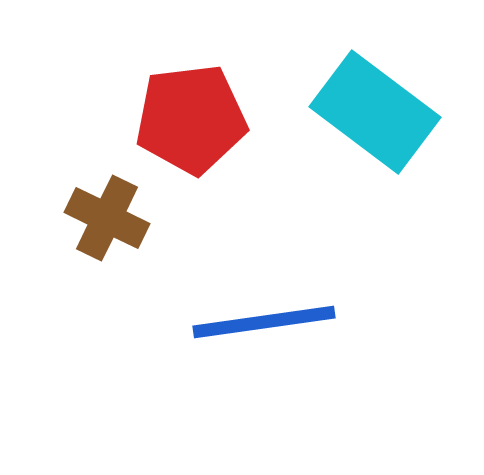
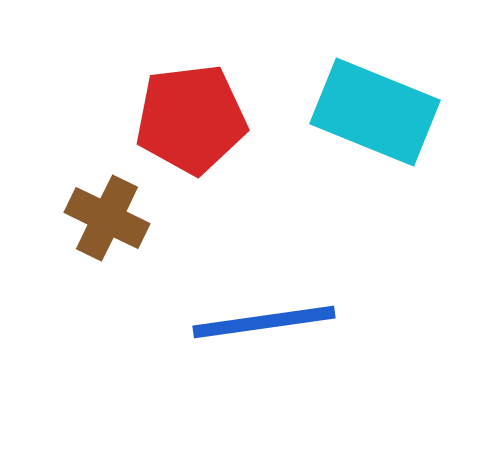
cyan rectangle: rotated 15 degrees counterclockwise
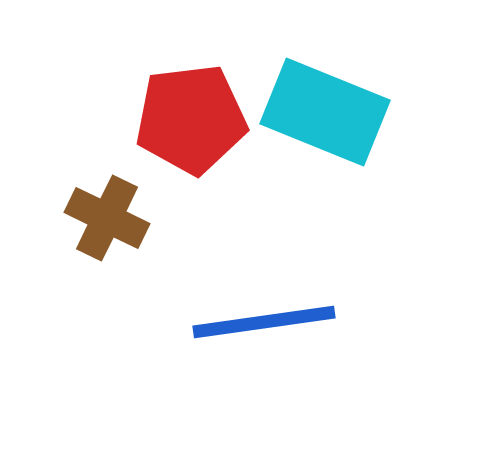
cyan rectangle: moved 50 px left
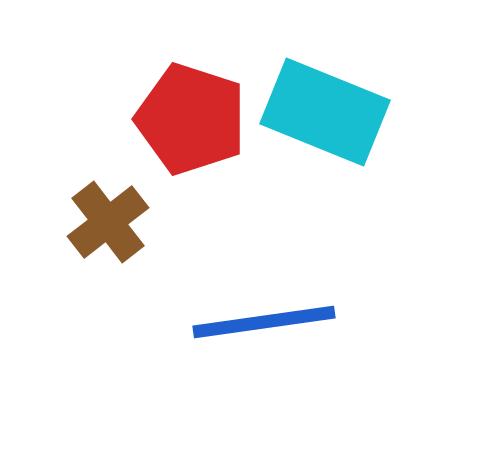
red pentagon: rotated 25 degrees clockwise
brown cross: moved 1 px right, 4 px down; rotated 26 degrees clockwise
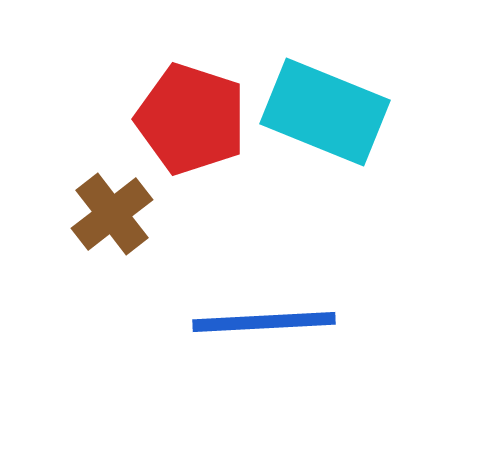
brown cross: moved 4 px right, 8 px up
blue line: rotated 5 degrees clockwise
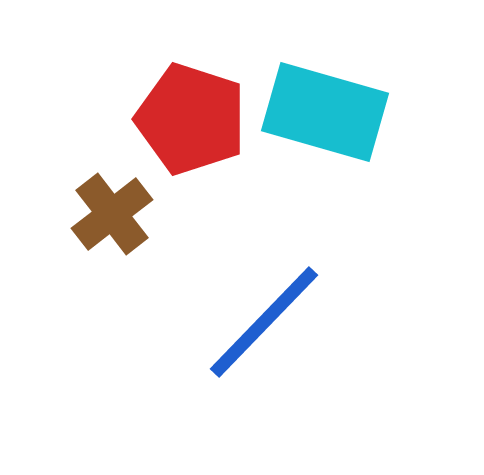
cyan rectangle: rotated 6 degrees counterclockwise
blue line: rotated 43 degrees counterclockwise
